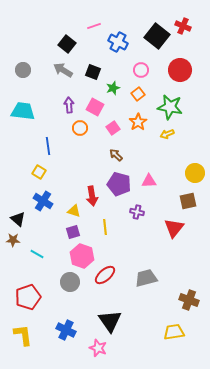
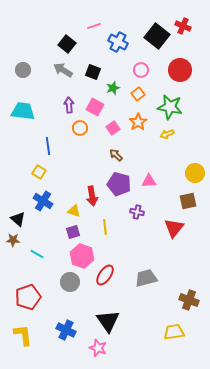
red ellipse at (105, 275): rotated 15 degrees counterclockwise
black triangle at (110, 321): moved 2 px left
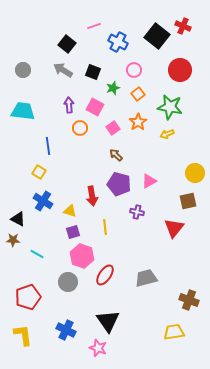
pink circle at (141, 70): moved 7 px left
pink triangle at (149, 181): rotated 28 degrees counterclockwise
yellow triangle at (74, 211): moved 4 px left
black triangle at (18, 219): rotated 14 degrees counterclockwise
gray circle at (70, 282): moved 2 px left
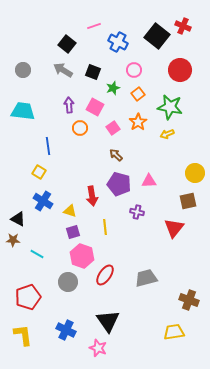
pink triangle at (149, 181): rotated 28 degrees clockwise
